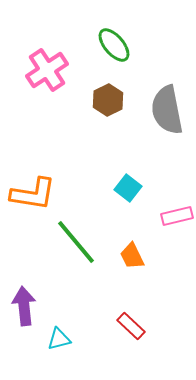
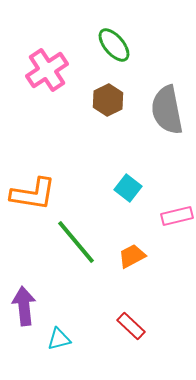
orange trapezoid: rotated 88 degrees clockwise
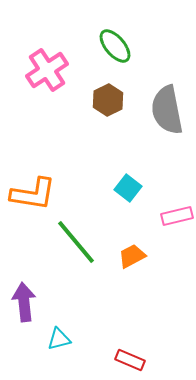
green ellipse: moved 1 px right, 1 px down
purple arrow: moved 4 px up
red rectangle: moved 1 px left, 34 px down; rotated 20 degrees counterclockwise
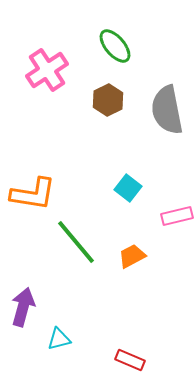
purple arrow: moved 1 px left, 5 px down; rotated 21 degrees clockwise
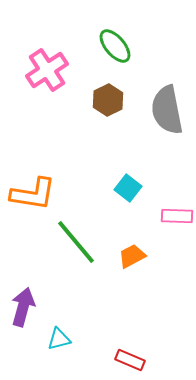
pink rectangle: rotated 16 degrees clockwise
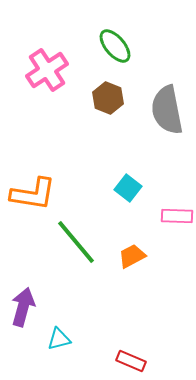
brown hexagon: moved 2 px up; rotated 12 degrees counterclockwise
red rectangle: moved 1 px right, 1 px down
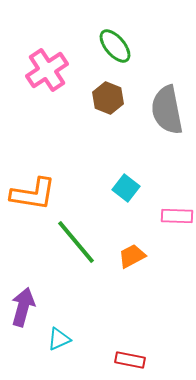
cyan square: moved 2 px left
cyan triangle: rotated 10 degrees counterclockwise
red rectangle: moved 1 px left, 1 px up; rotated 12 degrees counterclockwise
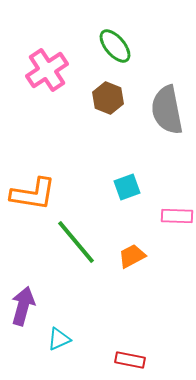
cyan square: moved 1 px right, 1 px up; rotated 32 degrees clockwise
purple arrow: moved 1 px up
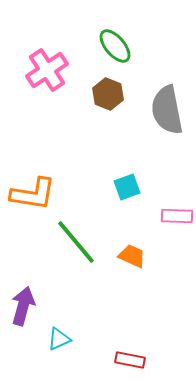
brown hexagon: moved 4 px up
orange trapezoid: rotated 52 degrees clockwise
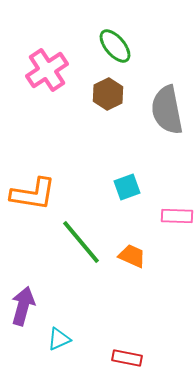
brown hexagon: rotated 12 degrees clockwise
green line: moved 5 px right
red rectangle: moved 3 px left, 2 px up
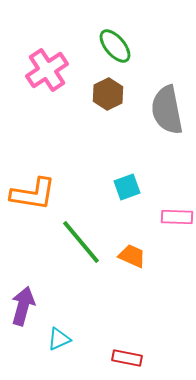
pink rectangle: moved 1 px down
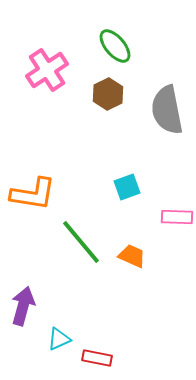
red rectangle: moved 30 px left
